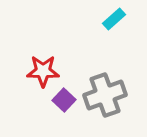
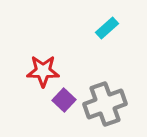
cyan rectangle: moved 7 px left, 9 px down
gray cross: moved 9 px down
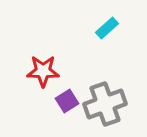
purple square: moved 3 px right, 1 px down; rotated 15 degrees clockwise
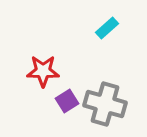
gray cross: rotated 36 degrees clockwise
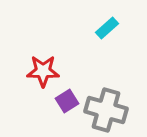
gray cross: moved 1 px right, 6 px down
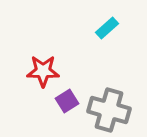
gray cross: moved 3 px right
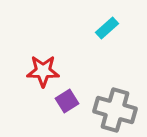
gray cross: moved 6 px right
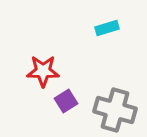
cyan rectangle: rotated 25 degrees clockwise
purple square: moved 1 px left
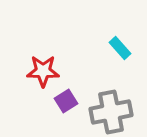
cyan rectangle: moved 13 px right, 20 px down; rotated 65 degrees clockwise
gray cross: moved 4 px left, 2 px down; rotated 27 degrees counterclockwise
